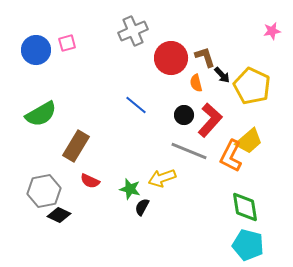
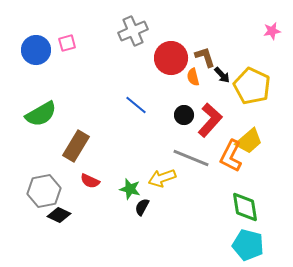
orange semicircle: moved 3 px left, 6 px up
gray line: moved 2 px right, 7 px down
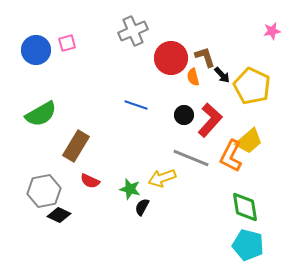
blue line: rotated 20 degrees counterclockwise
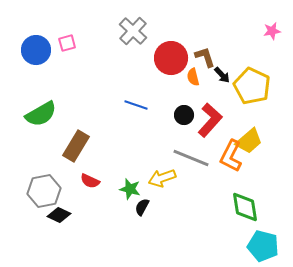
gray cross: rotated 24 degrees counterclockwise
cyan pentagon: moved 15 px right, 1 px down
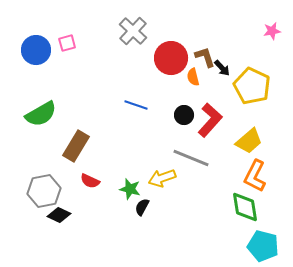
black arrow: moved 7 px up
orange L-shape: moved 24 px right, 20 px down
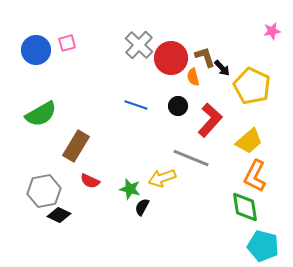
gray cross: moved 6 px right, 14 px down
black circle: moved 6 px left, 9 px up
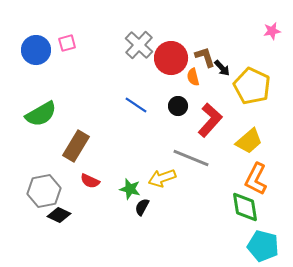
blue line: rotated 15 degrees clockwise
orange L-shape: moved 1 px right, 3 px down
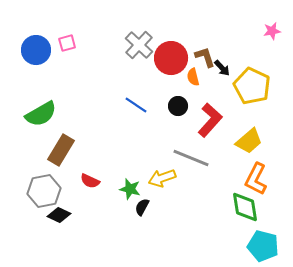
brown rectangle: moved 15 px left, 4 px down
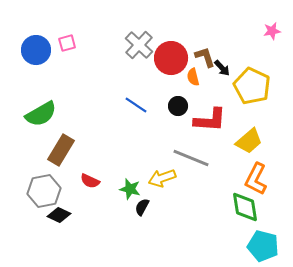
red L-shape: rotated 52 degrees clockwise
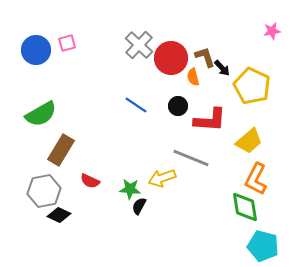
green star: rotated 10 degrees counterclockwise
black semicircle: moved 3 px left, 1 px up
